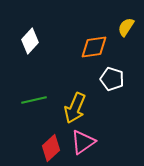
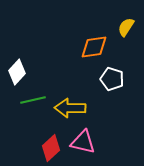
white diamond: moved 13 px left, 31 px down
green line: moved 1 px left
yellow arrow: moved 5 px left; rotated 68 degrees clockwise
pink triangle: rotated 48 degrees clockwise
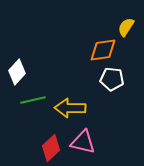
orange diamond: moved 9 px right, 3 px down
white pentagon: rotated 10 degrees counterclockwise
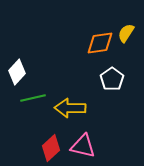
yellow semicircle: moved 6 px down
orange diamond: moved 3 px left, 7 px up
white pentagon: rotated 30 degrees clockwise
green line: moved 2 px up
pink triangle: moved 4 px down
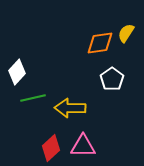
pink triangle: rotated 12 degrees counterclockwise
